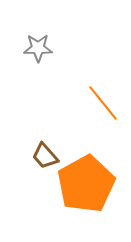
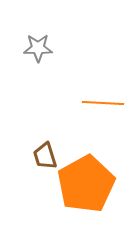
orange line: rotated 48 degrees counterclockwise
brown trapezoid: rotated 24 degrees clockwise
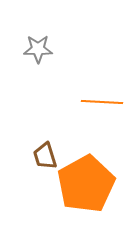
gray star: moved 1 px down
orange line: moved 1 px left, 1 px up
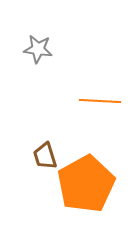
gray star: rotated 8 degrees clockwise
orange line: moved 2 px left, 1 px up
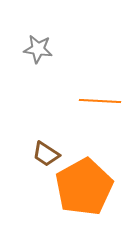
brown trapezoid: moved 1 px right, 2 px up; rotated 40 degrees counterclockwise
orange pentagon: moved 2 px left, 3 px down
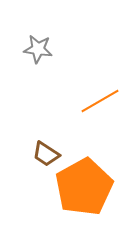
orange line: rotated 33 degrees counterclockwise
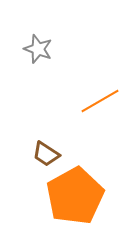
gray star: rotated 12 degrees clockwise
orange pentagon: moved 9 px left, 9 px down
